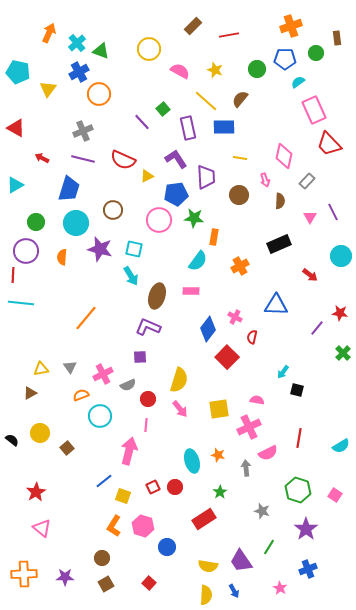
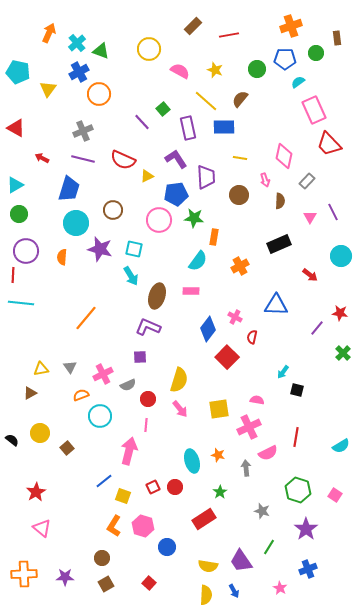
green circle at (36, 222): moved 17 px left, 8 px up
red line at (299, 438): moved 3 px left, 1 px up
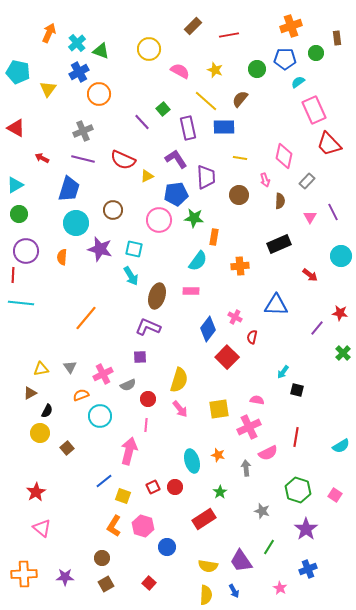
orange cross at (240, 266): rotated 24 degrees clockwise
black semicircle at (12, 440): moved 35 px right, 29 px up; rotated 80 degrees clockwise
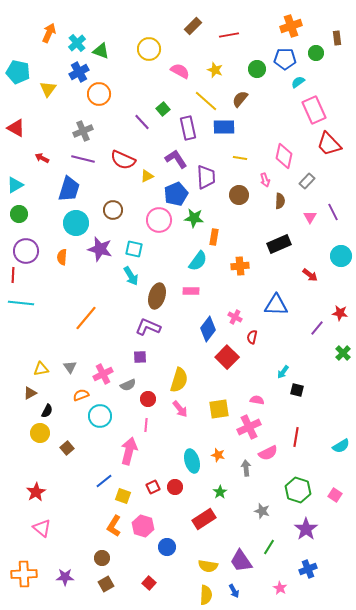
blue pentagon at (176, 194): rotated 15 degrees counterclockwise
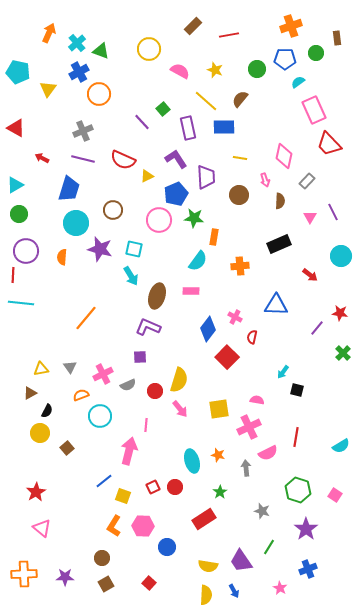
red circle at (148, 399): moved 7 px right, 8 px up
pink hexagon at (143, 526): rotated 15 degrees counterclockwise
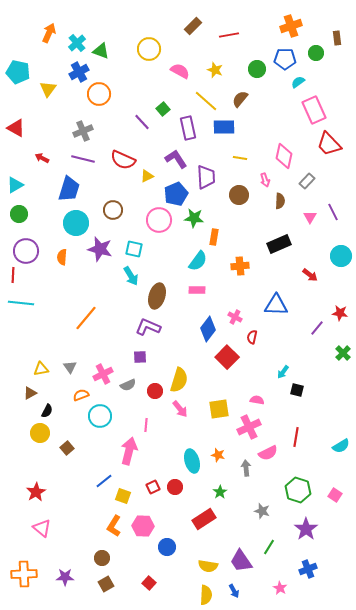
pink rectangle at (191, 291): moved 6 px right, 1 px up
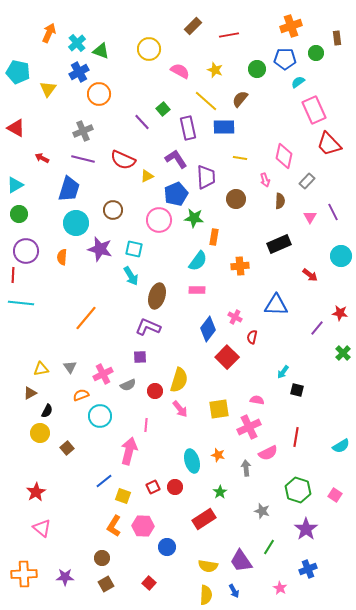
brown circle at (239, 195): moved 3 px left, 4 px down
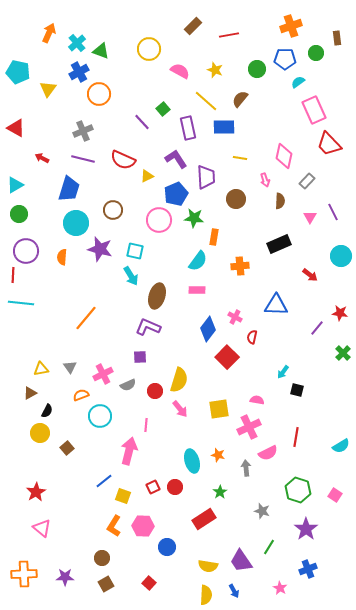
cyan square at (134, 249): moved 1 px right, 2 px down
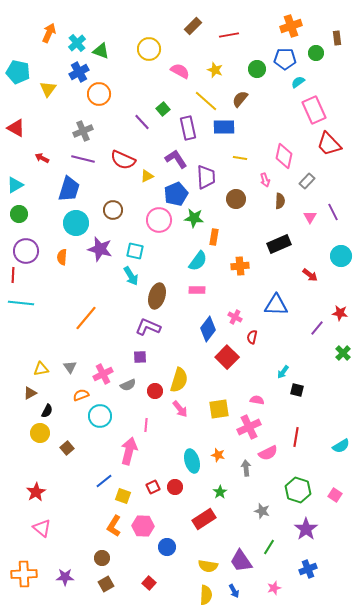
pink star at (280, 588): moved 6 px left; rotated 24 degrees clockwise
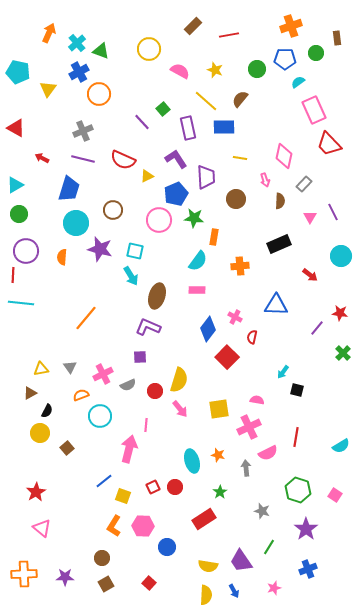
gray rectangle at (307, 181): moved 3 px left, 3 px down
pink arrow at (129, 451): moved 2 px up
